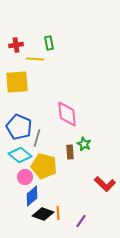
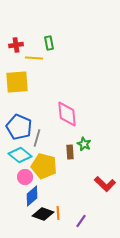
yellow line: moved 1 px left, 1 px up
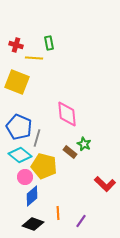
red cross: rotated 24 degrees clockwise
yellow square: rotated 25 degrees clockwise
brown rectangle: rotated 48 degrees counterclockwise
black diamond: moved 10 px left, 10 px down
